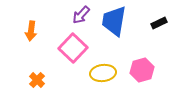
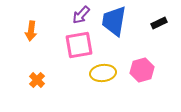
pink square: moved 6 px right, 3 px up; rotated 36 degrees clockwise
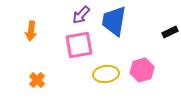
black rectangle: moved 11 px right, 9 px down
yellow ellipse: moved 3 px right, 1 px down
